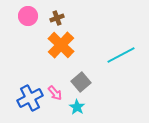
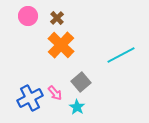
brown cross: rotated 24 degrees counterclockwise
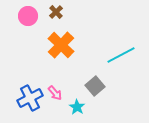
brown cross: moved 1 px left, 6 px up
gray square: moved 14 px right, 4 px down
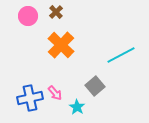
blue cross: rotated 15 degrees clockwise
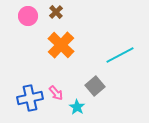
cyan line: moved 1 px left
pink arrow: moved 1 px right
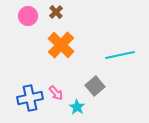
cyan line: rotated 16 degrees clockwise
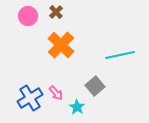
blue cross: rotated 20 degrees counterclockwise
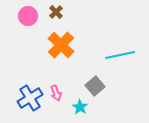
pink arrow: rotated 21 degrees clockwise
cyan star: moved 3 px right
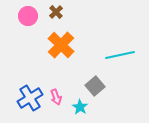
pink arrow: moved 4 px down
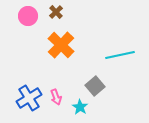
blue cross: moved 1 px left
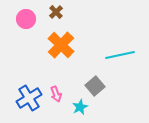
pink circle: moved 2 px left, 3 px down
pink arrow: moved 3 px up
cyan star: rotated 14 degrees clockwise
